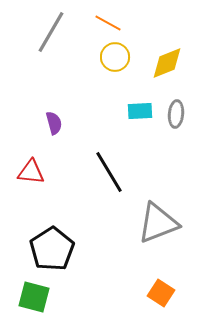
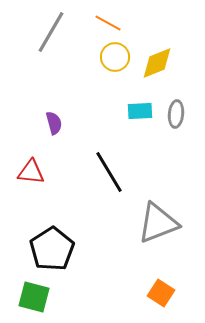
yellow diamond: moved 10 px left
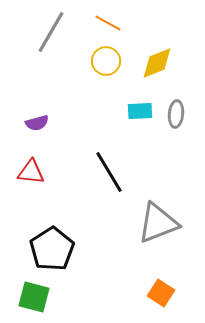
yellow circle: moved 9 px left, 4 px down
purple semicircle: moved 17 px left; rotated 90 degrees clockwise
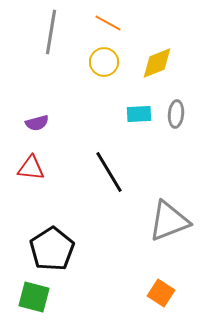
gray line: rotated 21 degrees counterclockwise
yellow circle: moved 2 px left, 1 px down
cyan rectangle: moved 1 px left, 3 px down
red triangle: moved 4 px up
gray triangle: moved 11 px right, 2 px up
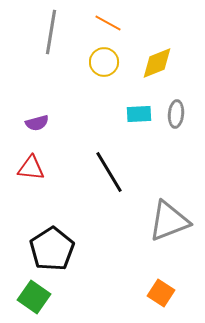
green square: rotated 20 degrees clockwise
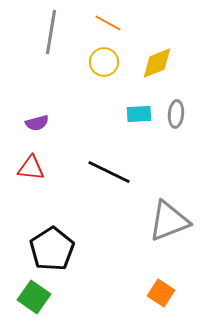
black line: rotated 33 degrees counterclockwise
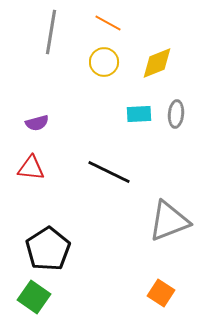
black pentagon: moved 4 px left
